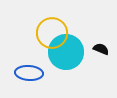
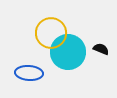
yellow circle: moved 1 px left
cyan circle: moved 2 px right
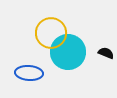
black semicircle: moved 5 px right, 4 px down
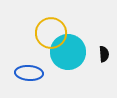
black semicircle: moved 2 px left, 1 px down; rotated 63 degrees clockwise
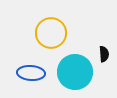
cyan circle: moved 7 px right, 20 px down
blue ellipse: moved 2 px right
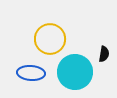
yellow circle: moved 1 px left, 6 px down
black semicircle: rotated 14 degrees clockwise
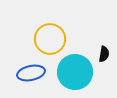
blue ellipse: rotated 16 degrees counterclockwise
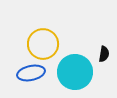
yellow circle: moved 7 px left, 5 px down
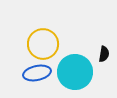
blue ellipse: moved 6 px right
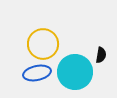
black semicircle: moved 3 px left, 1 px down
